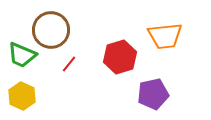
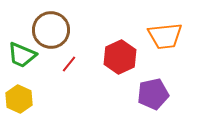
red hexagon: rotated 8 degrees counterclockwise
yellow hexagon: moved 3 px left, 3 px down
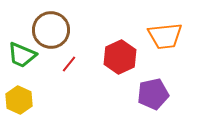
yellow hexagon: moved 1 px down
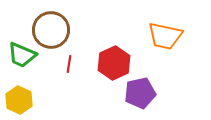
orange trapezoid: rotated 18 degrees clockwise
red hexagon: moved 6 px left, 6 px down
red line: rotated 30 degrees counterclockwise
purple pentagon: moved 13 px left, 1 px up
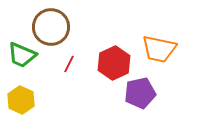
brown circle: moved 3 px up
orange trapezoid: moved 6 px left, 13 px down
red line: rotated 18 degrees clockwise
yellow hexagon: moved 2 px right
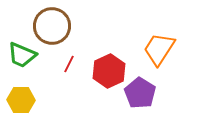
brown circle: moved 1 px right, 1 px up
orange trapezoid: rotated 111 degrees clockwise
red hexagon: moved 5 px left, 8 px down
purple pentagon: rotated 28 degrees counterclockwise
yellow hexagon: rotated 24 degrees counterclockwise
